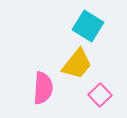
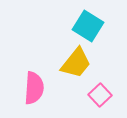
yellow trapezoid: moved 1 px left, 1 px up
pink semicircle: moved 9 px left
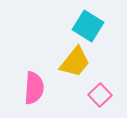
yellow trapezoid: moved 1 px left, 1 px up
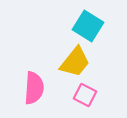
pink square: moved 15 px left; rotated 20 degrees counterclockwise
